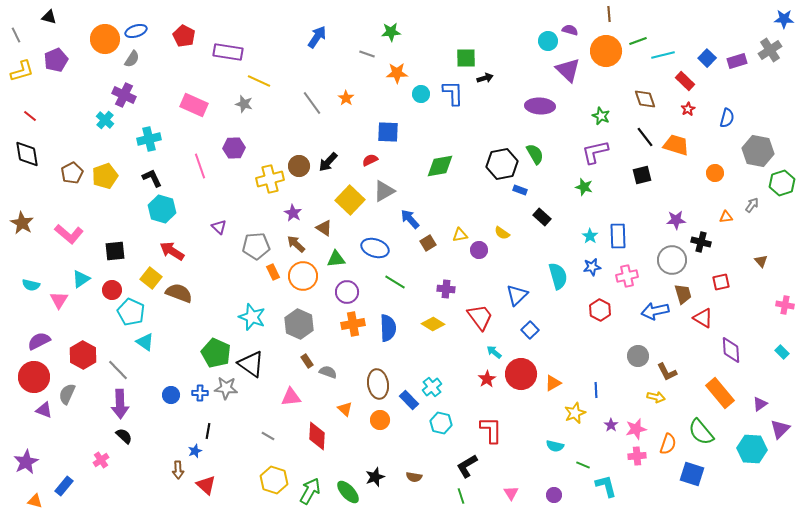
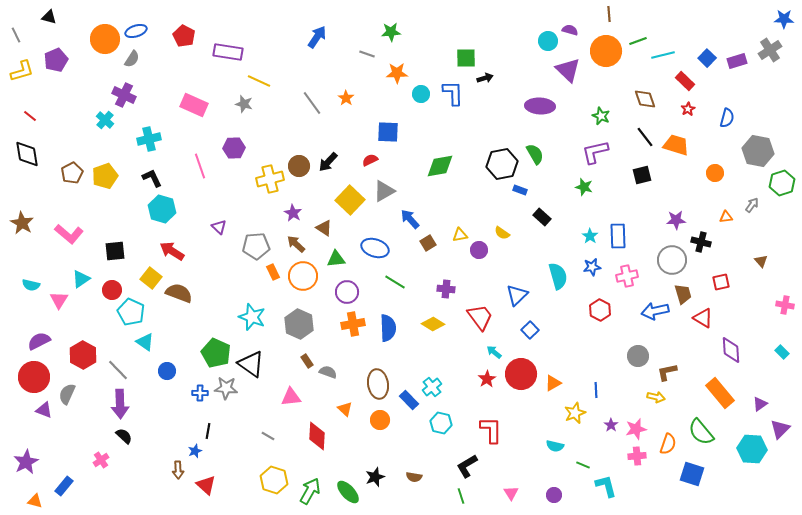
brown L-shape at (667, 372): rotated 105 degrees clockwise
blue circle at (171, 395): moved 4 px left, 24 px up
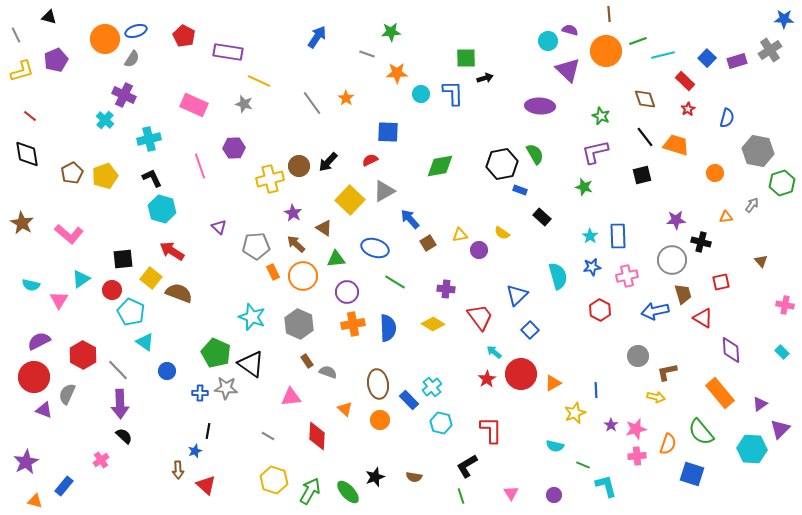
black square at (115, 251): moved 8 px right, 8 px down
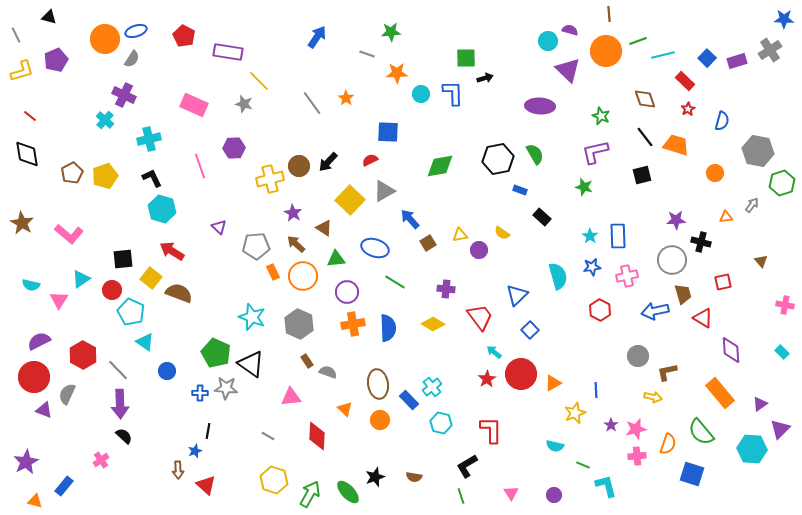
yellow line at (259, 81): rotated 20 degrees clockwise
blue semicircle at (727, 118): moved 5 px left, 3 px down
black hexagon at (502, 164): moved 4 px left, 5 px up
red square at (721, 282): moved 2 px right
yellow arrow at (656, 397): moved 3 px left
green arrow at (310, 491): moved 3 px down
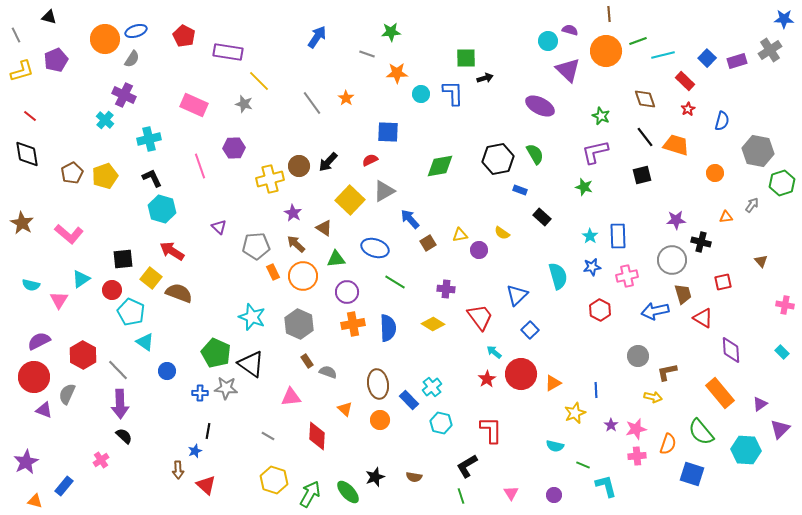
purple ellipse at (540, 106): rotated 24 degrees clockwise
cyan hexagon at (752, 449): moved 6 px left, 1 px down
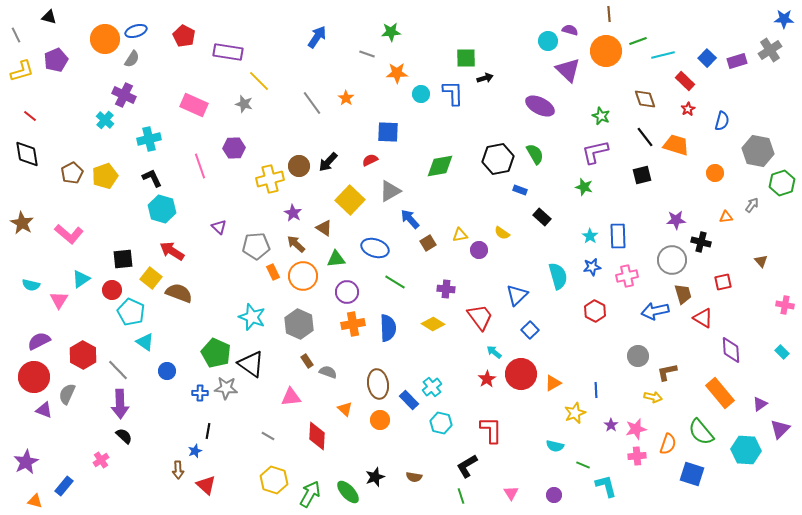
gray triangle at (384, 191): moved 6 px right
red hexagon at (600, 310): moved 5 px left, 1 px down
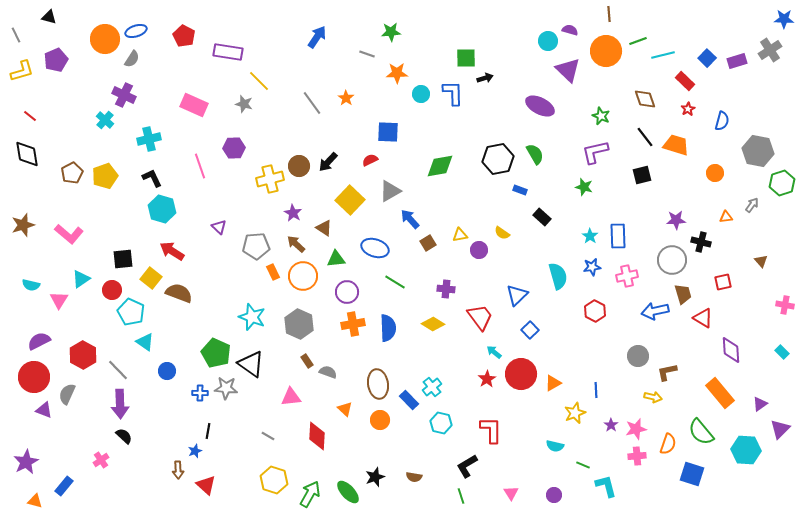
brown star at (22, 223): moved 1 px right, 2 px down; rotated 25 degrees clockwise
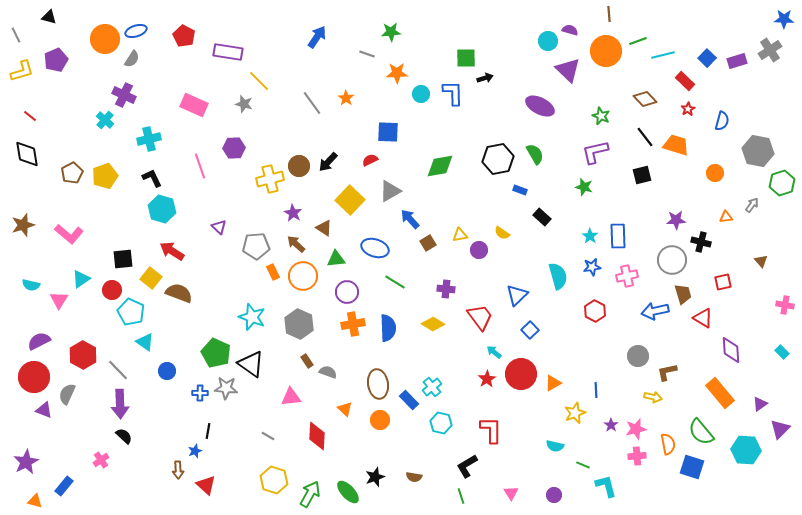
brown diamond at (645, 99): rotated 25 degrees counterclockwise
orange semicircle at (668, 444): rotated 30 degrees counterclockwise
blue square at (692, 474): moved 7 px up
